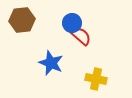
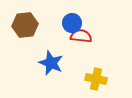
brown hexagon: moved 3 px right, 5 px down
red semicircle: rotated 35 degrees counterclockwise
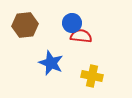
yellow cross: moved 4 px left, 3 px up
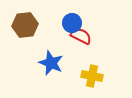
red semicircle: rotated 20 degrees clockwise
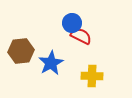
brown hexagon: moved 4 px left, 26 px down
blue star: rotated 20 degrees clockwise
yellow cross: rotated 10 degrees counterclockwise
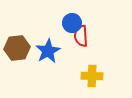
red semicircle: rotated 120 degrees counterclockwise
brown hexagon: moved 4 px left, 3 px up
blue star: moved 3 px left, 12 px up
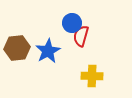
red semicircle: rotated 20 degrees clockwise
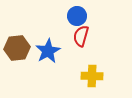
blue circle: moved 5 px right, 7 px up
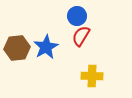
red semicircle: rotated 15 degrees clockwise
blue star: moved 2 px left, 4 px up
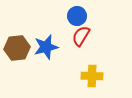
blue star: rotated 15 degrees clockwise
